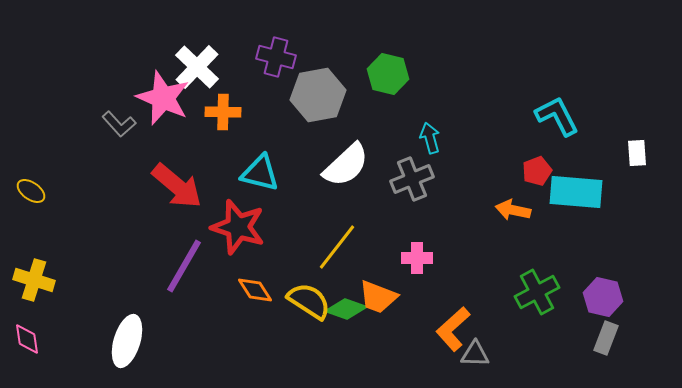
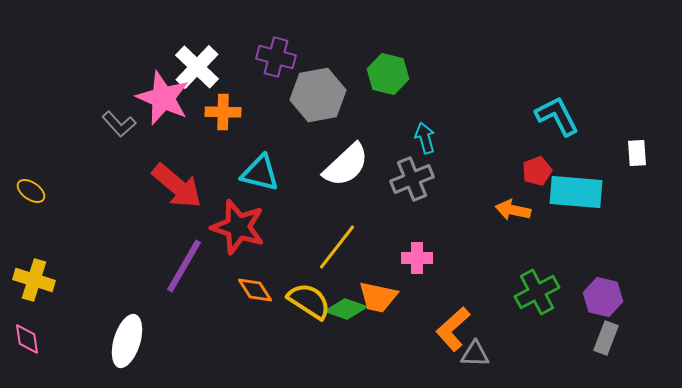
cyan arrow: moved 5 px left
orange trapezoid: rotated 9 degrees counterclockwise
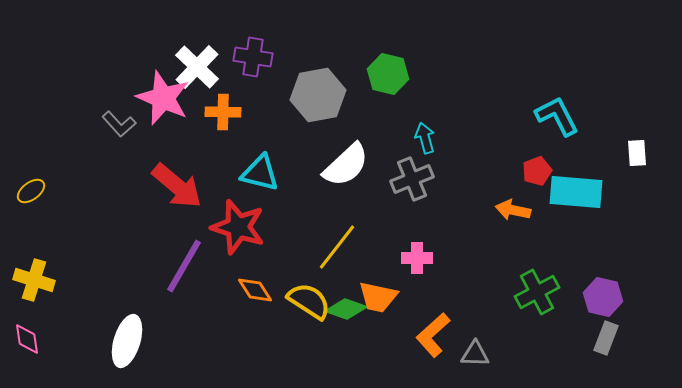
purple cross: moved 23 px left; rotated 6 degrees counterclockwise
yellow ellipse: rotated 72 degrees counterclockwise
orange L-shape: moved 20 px left, 6 px down
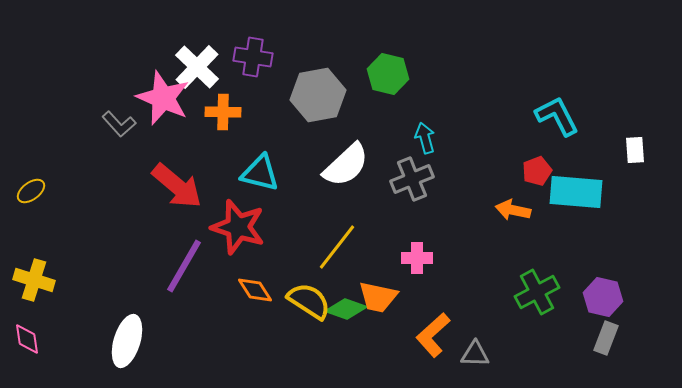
white rectangle: moved 2 px left, 3 px up
